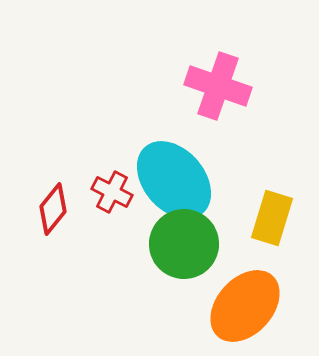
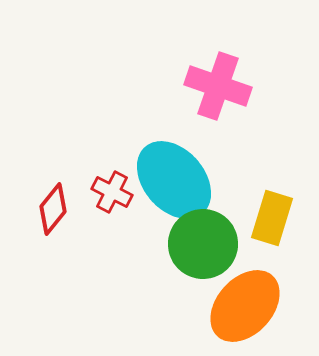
green circle: moved 19 px right
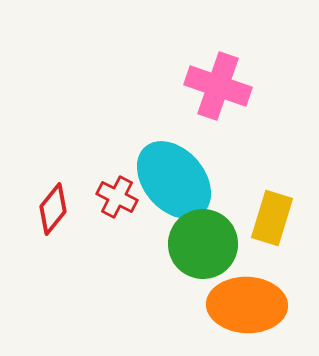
red cross: moved 5 px right, 5 px down
orange ellipse: moved 2 px right, 1 px up; rotated 50 degrees clockwise
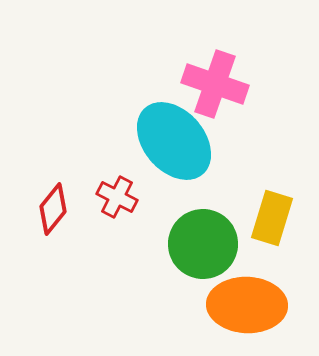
pink cross: moved 3 px left, 2 px up
cyan ellipse: moved 39 px up
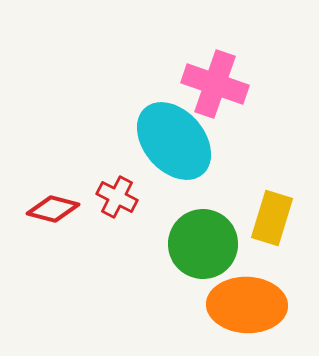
red diamond: rotated 66 degrees clockwise
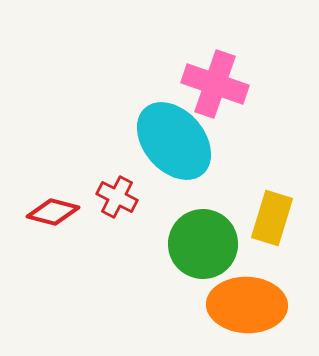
red diamond: moved 3 px down
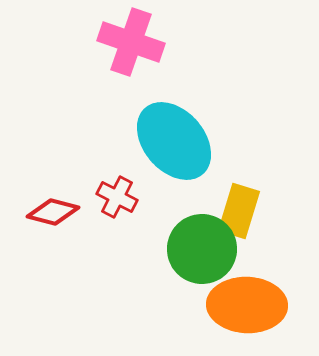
pink cross: moved 84 px left, 42 px up
yellow rectangle: moved 33 px left, 7 px up
green circle: moved 1 px left, 5 px down
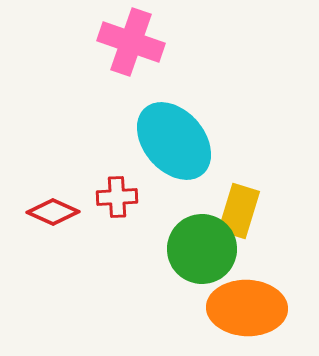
red cross: rotated 30 degrees counterclockwise
red diamond: rotated 9 degrees clockwise
orange ellipse: moved 3 px down
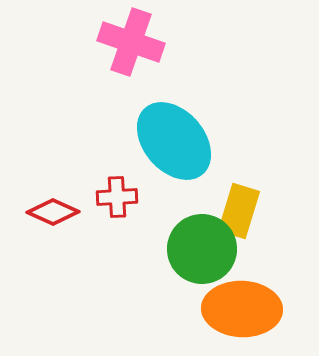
orange ellipse: moved 5 px left, 1 px down
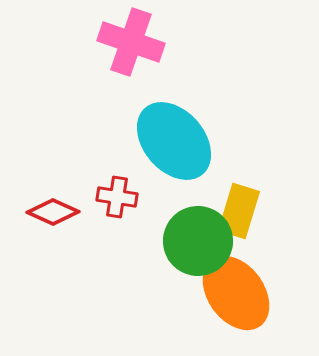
red cross: rotated 12 degrees clockwise
green circle: moved 4 px left, 8 px up
orange ellipse: moved 6 px left, 16 px up; rotated 52 degrees clockwise
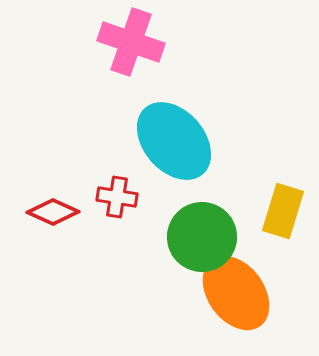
yellow rectangle: moved 44 px right
green circle: moved 4 px right, 4 px up
